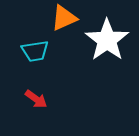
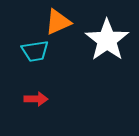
orange triangle: moved 6 px left, 4 px down
red arrow: rotated 35 degrees counterclockwise
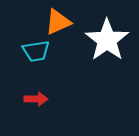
cyan trapezoid: moved 1 px right
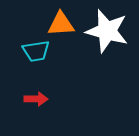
orange triangle: moved 3 px right, 2 px down; rotated 20 degrees clockwise
white star: moved 9 px up; rotated 21 degrees counterclockwise
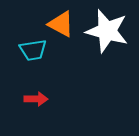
orange triangle: rotated 32 degrees clockwise
cyan trapezoid: moved 3 px left, 1 px up
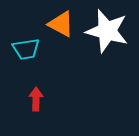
cyan trapezoid: moved 7 px left, 1 px up
red arrow: rotated 90 degrees counterclockwise
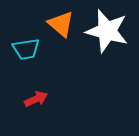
orange triangle: rotated 12 degrees clockwise
red arrow: rotated 65 degrees clockwise
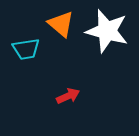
red arrow: moved 32 px right, 3 px up
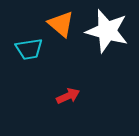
cyan trapezoid: moved 3 px right
